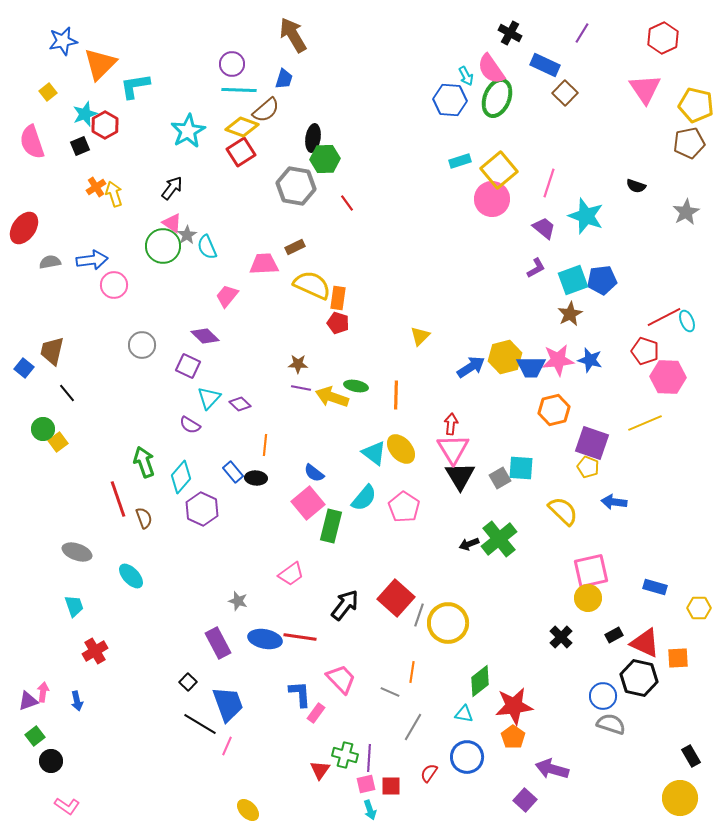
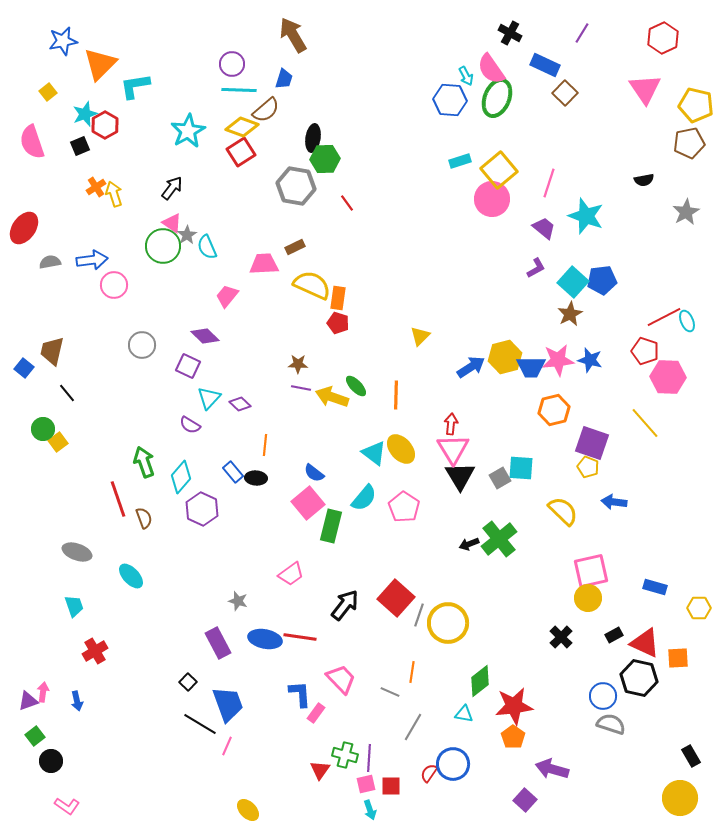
black semicircle at (636, 186): moved 8 px right, 6 px up; rotated 30 degrees counterclockwise
cyan square at (573, 280): moved 2 px down; rotated 28 degrees counterclockwise
green ellipse at (356, 386): rotated 35 degrees clockwise
yellow line at (645, 423): rotated 72 degrees clockwise
blue circle at (467, 757): moved 14 px left, 7 px down
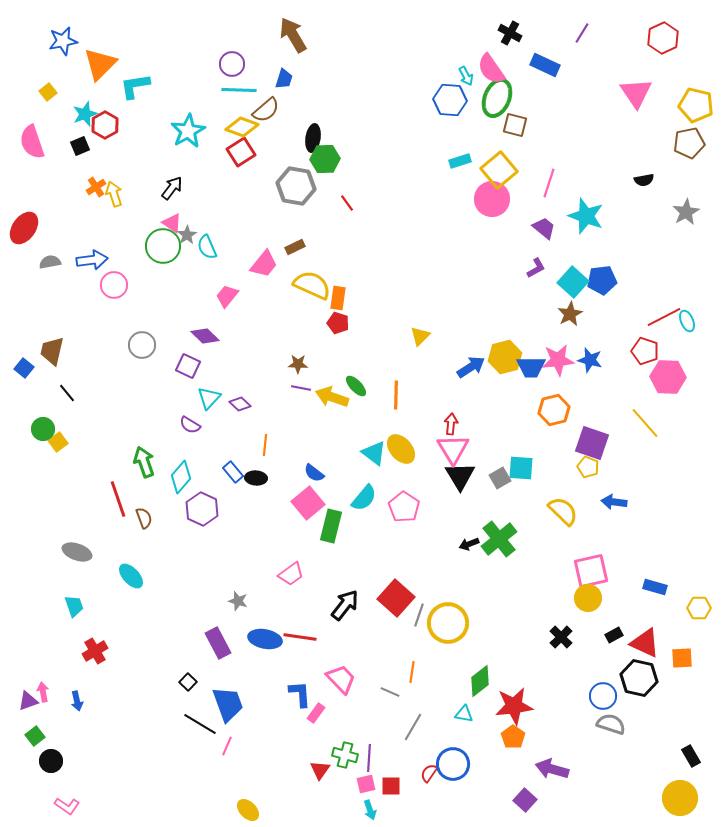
pink triangle at (645, 89): moved 9 px left, 4 px down
brown square at (565, 93): moved 50 px left, 32 px down; rotated 30 degrees counterclockwise
pink trapezoid at (264, 264): rotated 132 degrees clockwise
orange square at (678, 658): moved 4 px right
pink arrow at (43, 692): rotated 18 degrees counterclockwise
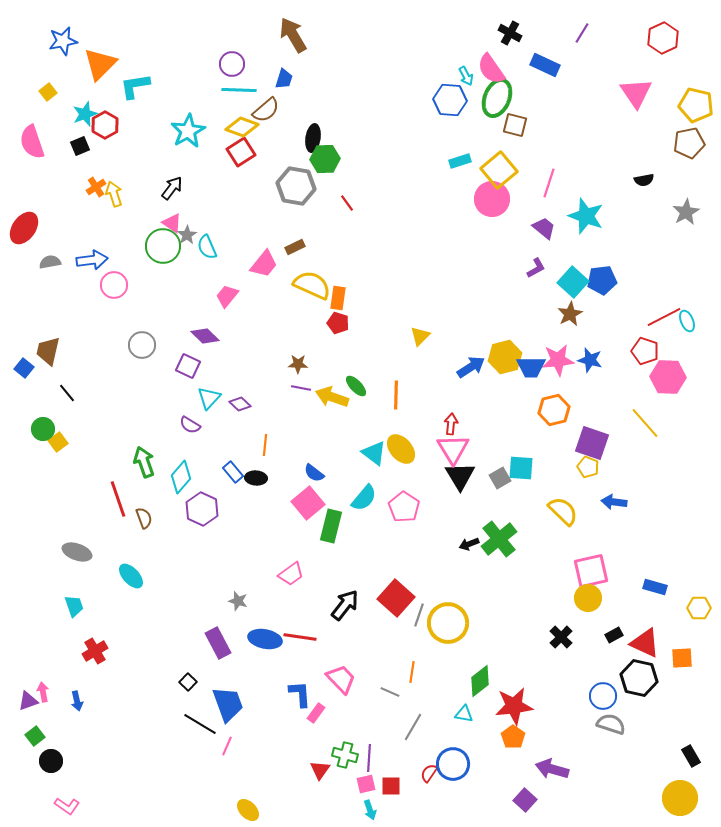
brown trapezoid at (52, 351): moved 4 px left
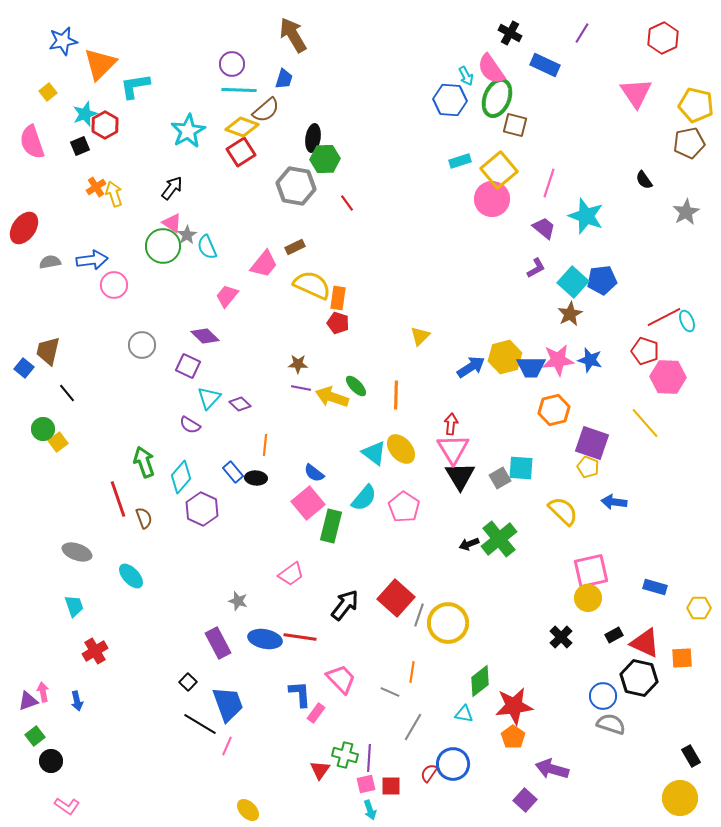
black semicircle at (644, 180): rotated 66 degrees clockwise
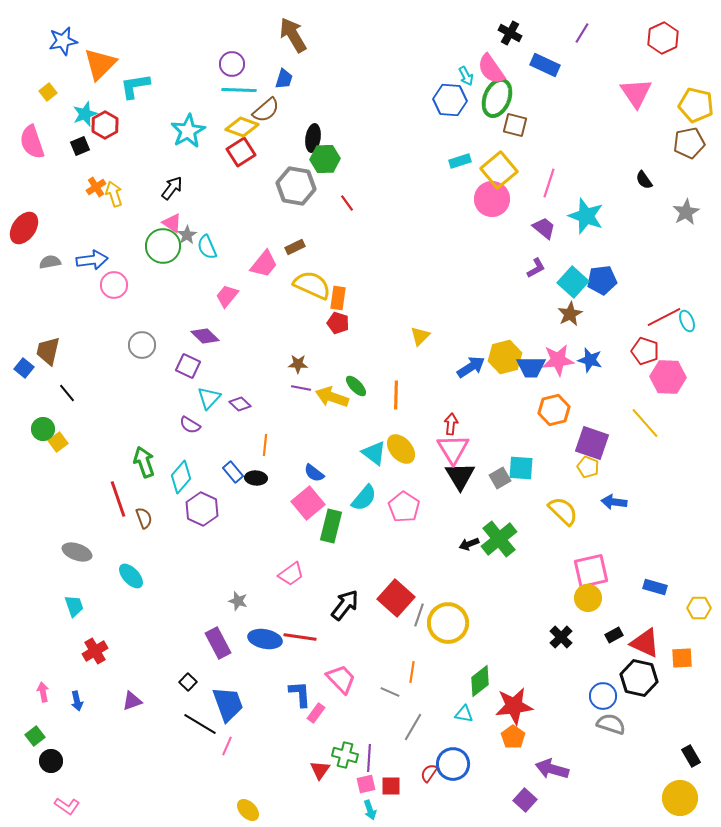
purple triangle at (28, 701): moved 104 px right
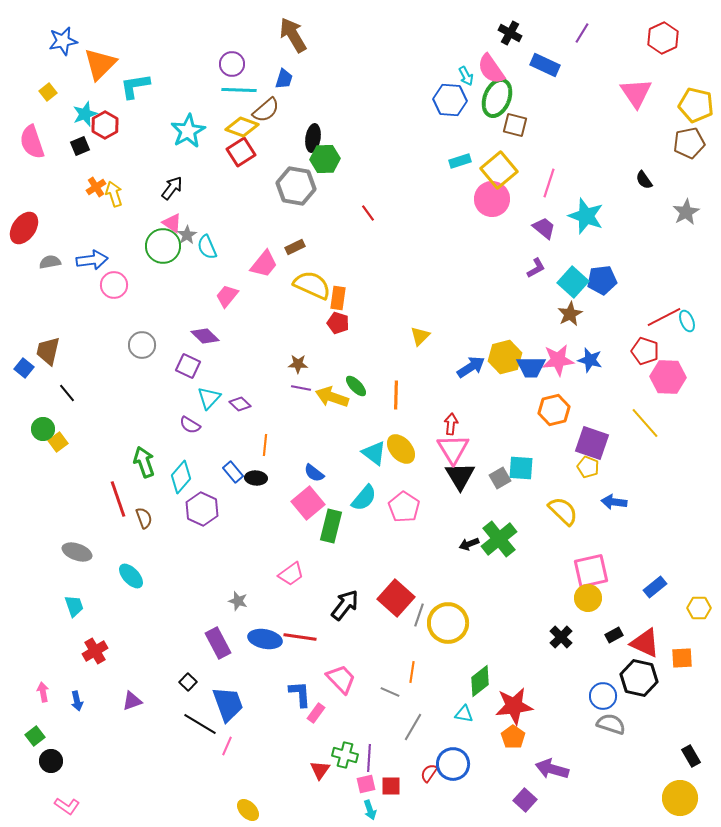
red line at (347, 203): moved 21 px right, 10 px down
blue rectangle at (655, 587): rotated 55 degrees counterclockwise
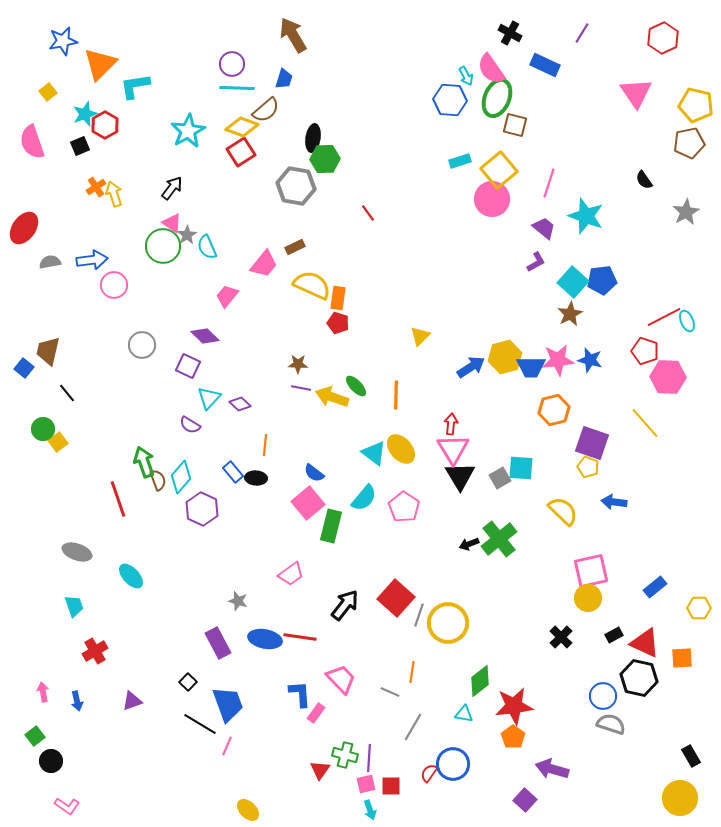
cyan line at (239, 90): moved 2 px left, 2 px up
purple L-shape at (536, 268): moved 6 px up
brown semicircle at (144, 518): moved 14 px right, 38 px up
